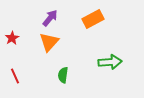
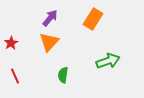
orange rectangle: rotated 30 degrees counterclockwise
red star: moved 1 px left, 5 px down
green arrow: moved 2 px left, 1 px up; rotated 15 degrees counterclockwise
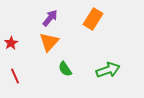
green arrow: moved 9 px down
green semicircle: moved 2 px right, 6 px up; rotated 42 degrees counterclockwise
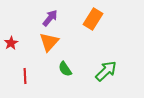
green arrow: moved 2 px left, 1 px down; rotated 25 degrees counterclockwise
red line: moved 10 px right; rotated 21 degrees clockwise
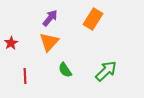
green semicircle: moved 1 px down
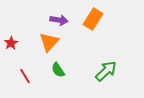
purple arrow: moved 9 px right, 2 px down; rotated 60 degrees clockwise
green semicircle: moved 7 px left
red line: rotated 28 degrees counterclockwise
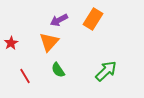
purple arrow: rotated 144 degrees clockwise
